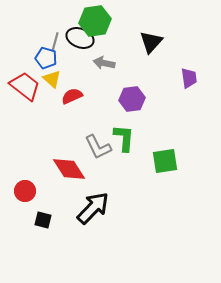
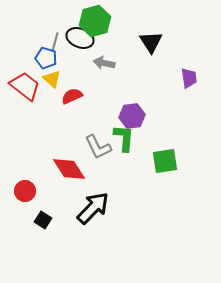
green hexagon: rotated 8 degrees counterclockwise
black triangle: rotated 15 degrees counterclockwise
purple hexagon: moved 17 px down
black square: rotated 18 degrees clockwise
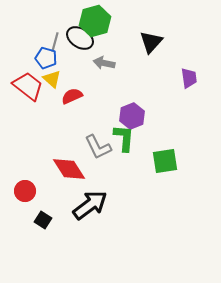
black ellipse: rotated 12 degrees clockwise
black triangle: rotated 15 degrees clockwise
red trapezoid: moved 3 px right
purple hexagon: rotated 15 degrees counterclockwise
black arrow: moved 3 px left, 3 px up; rotated 9 degrees clockwise
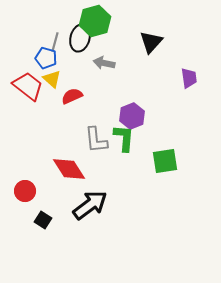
black ellipse: rotated 72 degrees clockwise
gray L-shape: moved 2 px left, 7 px up; rotated 20 degrees clockwise
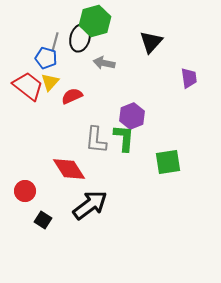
yellow triangle: moved 2 px left, 3 px down; rotated 30 degrees clockwise
gray L-shape: rotated 12 degrees clockwise
green square: moved 3 px right, 1 px down
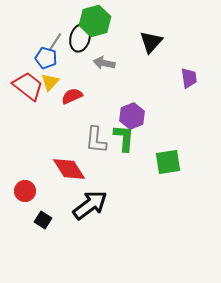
gray line: rotated 18 degrees clockwise
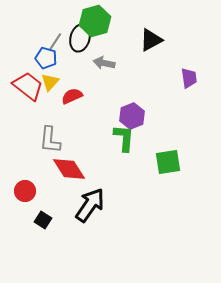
black triangle: moved 2 px up; rotated 20 degrees clockwise
gray L-shape: moved 46 px left
black arrow: rotated 18 degrees counterclockwise
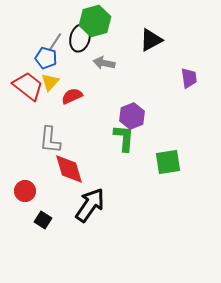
red diamond: rotated 16 degrees clockwise
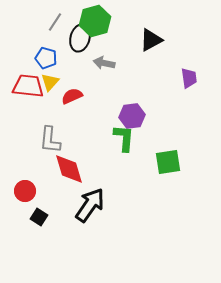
gray line: moved 20 px up
red trapezoid: rotated 32 degrees counterclockwise
purple hexagon: rotated 15 degrees clockwise
black square: moved 4 px left, 3 px up
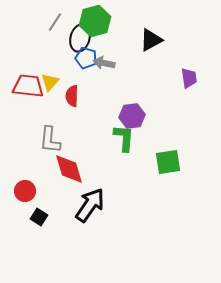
blue pentagon: moved 40 px right
red semicircle: rotated 65 degrees counterclockwise
